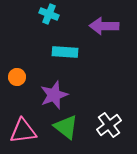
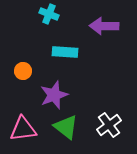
orange circle: moved 6 px right, 6 px up
pink triangle: moved 2 px up
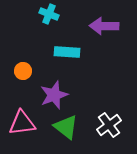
cyan rectangle: moved 2 px right
pink triangle: moved 1 px left, 6 px up
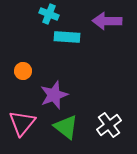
purple arrow: moved 3 px right, 5 px up
cyan rectangle: moved 15 px up
pink triangle: rotated 44 degrees counterclockwise
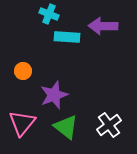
purple arrow: moved 4 px left, 5 px down
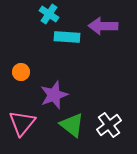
cyan cross: rotated 12 degrees clockwise
orange circle: moved 2 px left, 1 px down
green triangle: moved 6 px right, 2 px up
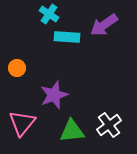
purple arrow: moved 1 px right, 1 px up; rotated 36 degrees counterclockwise
orange circle: moved 4 px left, 4 px up
green triangle: moved 6 px down; rotated 44 degrees counterclockwise
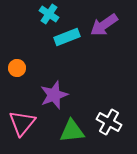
cyan rectangle: rotated 25 degrees counterclockwise
white cross: moved 3 px up; rotated 25 degrees counterclockwise
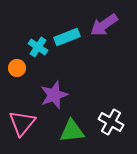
cyan cross: moved 11 px left, 33 px down
white cross: moved 2 px right
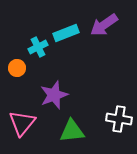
cyan rectangle: moved 1 px left, 4 px up
cyan cross: rotated 30 degrees clockwise
white cross: moved 8 px right, 3 px up; rotated 20 degrees counterclockwise
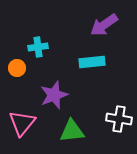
cyan rectangle: moved 26 px right, 29 px down; rotated 15 degrees clockwise
cyan cross: rotated 18 degrees clockwise
